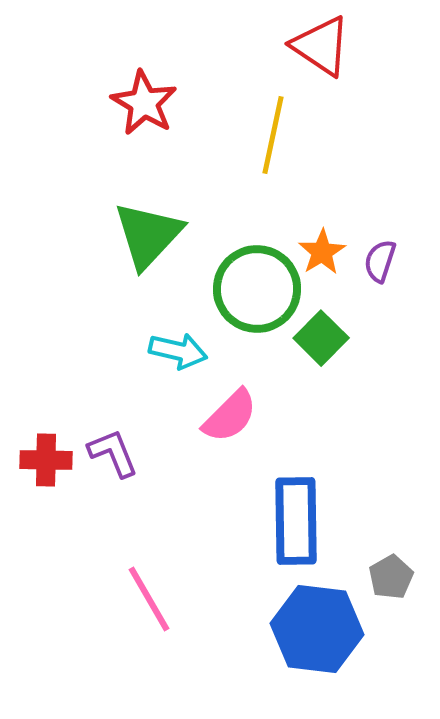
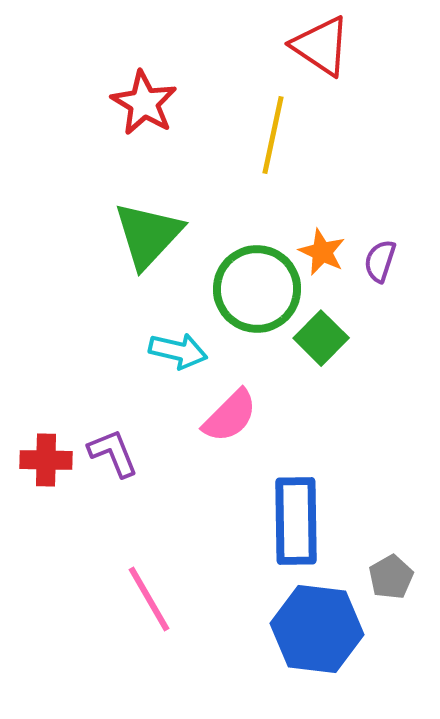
orange star: rotated 15 degrees counterclockwise
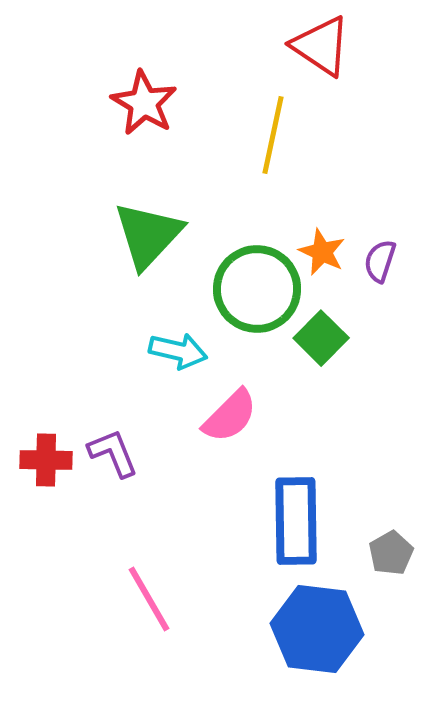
gray pentagon: moved 24 px up
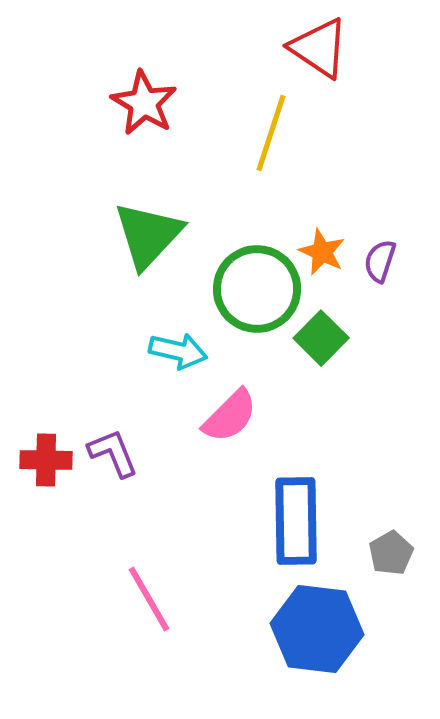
red triangle: moved 2 px left, 2 px down
yellow line: moved 2 px left, 2 px up; rotated 6 degrees clockwise
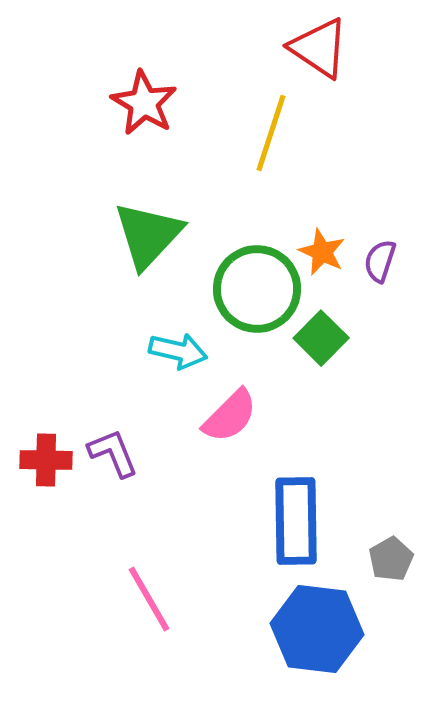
gray pentagon: moved 6 px down
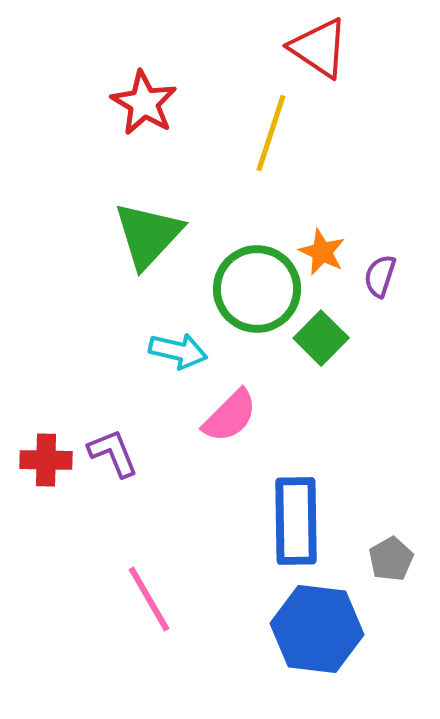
purple semicircle: moved 15 px down
